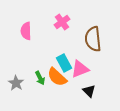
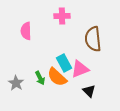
pink cross: moved 6 px up; rotated 35 degrees clockwise
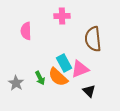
orange semicircle: moved 1 px right
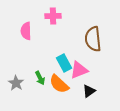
pink cross: moved 9 px left
pink triangle: moved 1 px left, 1 px down
orange semicircle: moved 1 px right, 7 px down
black triangle: rotated 40 degrees clockwise
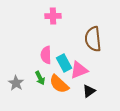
pink semicircle: moved 20 px right, 24 px down
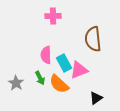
black triangle: moved 7 px right, 7 px down
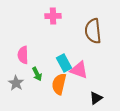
brown semicircle: moved 8 px up
pink semicircle: moved 23 px left
pink triangle: rotated 42 degrees clockwise
green arrow: moved 3 px left, 4 px up
orange semicircle: rotated 60 degrees clockwise
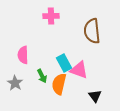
pink cross: moved 2 px left
brown semicircle: moved 1 px left
green arrow: moved 5 px right, 2 px down
gray star: moved 1 px left
black triangle: moved 1 px left, 2 px up; rotated 32 degrees counterclockwise
